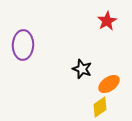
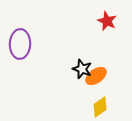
red star: rotated 18 degrees counterclockwise
purple ellipse: moved 3 px left, 1 px up
orange ellipse: moved 13 px left, 8 px up
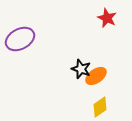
red star: moved 3 px up
purple ellipse: moved 5 px up; rotated 60 degrees clockwise
black star: moved 1 px left
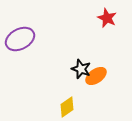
yellow diamond: moved 33 px left
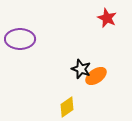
purple ellipse: rotated 28 degrees clockwise
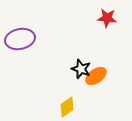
red star: rotated 18 degrees counterclockwise
purple ellipse: rotated 12 degrees counterclockwise
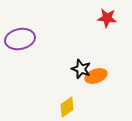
orange ellipse: rotated 15 degrees clockwise
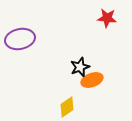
black star: moved 1 px left, 2 px up; rotated 30 degrees clockwise
orange ellipse: moved 4 px left, 4 px down
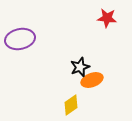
yellow diamond: moved 4 px right, 2 px up
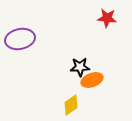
black star: rotated 18 degrees clockwise
